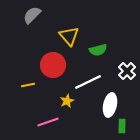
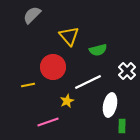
red circle: moved 2 px down
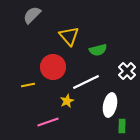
white line: moved 2 px left
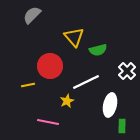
yellow triangle: moved 5 px right, 1 px down
red circle: moved 3 px left, 1 px up
pink line: rotated 30 degrees clockwise
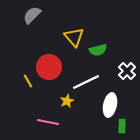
red circle: moved 1 px left, 1 px down
yellow line: moved 4 px up; rotated 72 degrees clockwise
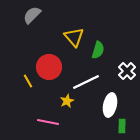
green semicircle: rotated 60 degrees counterclockwise
